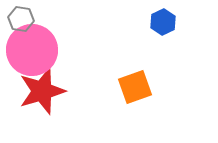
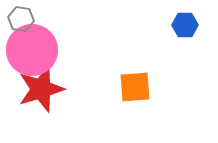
blue hexagon: moved 22 px right, 3 px down; rotated 25 degrees clockwise
orange square: rotated 16 degrees clockwise
red star: moved 1 px left, 2 px up
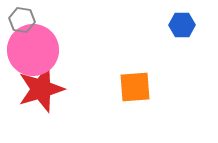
gray hexagon: moved 1 px right, 1 px down
blue hexagon: moved 3 px left
pink circle: moved 1 px right
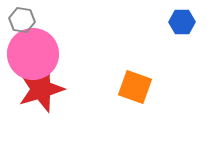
blue hexagon: moved 3 px up
pink circle: moved 4 px down
orange square: rotated 24 degrees clockwise
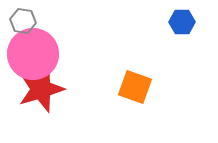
gray hexagon: moved 1 px right, 1 px down
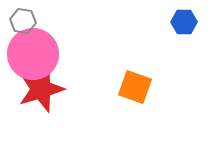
blue hexagon: moved 2 px right
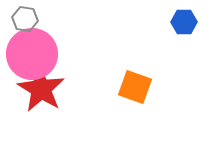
gray hexagon: moved 2 px right, 2 px up
pink circle: moved 1 px left
red star: rotated 24 degrees counterclockwise
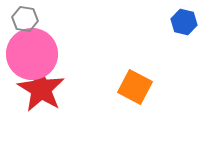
blue hexagon: rotated 15 degrees clockwise
orange square: rotated 8 degrees clockwise
